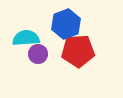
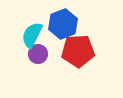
blue hexagon: moved 3 px left
cyan semicircle: moved 6 px right, 3 px up; rotated 60 degrees counterclockwise
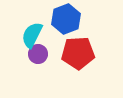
blue hexagon: moved 3 px right, 5 px up
red pentagon: moved 2 px down
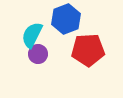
red pentagon: moved 10 px right, 3 px up
